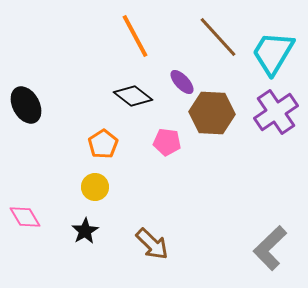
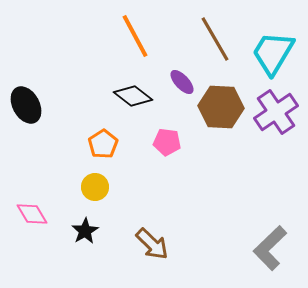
brown line: moved 3 px left, 2 px down; rotated 12 degrees clockwise
brown hexagon: moved 9 px right, 6 px up
pink diamond: moved 7 px right, 3 px up
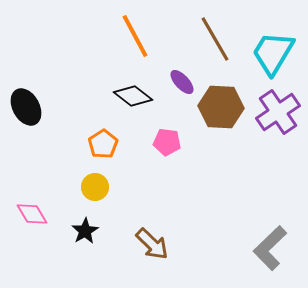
black ellipse: moved 2 px down
purple cross: moved 2 px right
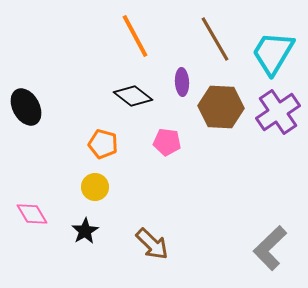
purple ellipse: rotated 40 degrees clockwise
orange pentagon: rotated 24 degrees counterclockwise
